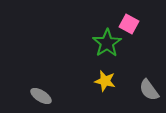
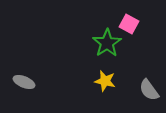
gray ellipse: moved 17 px left, 14 px up; rotated 10 degrees counterclockwise
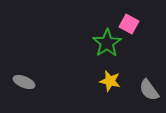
yellow star: moved 5 px right
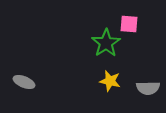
pink square: rotated 24 degrees counterclockwise
green star: moved 1 px left
gray semicircle: moved 1 px left, 2 px up; rotated 55 degrees counterclockwise
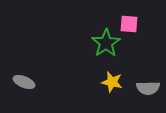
yellow star: moved 2 px right, 1 px down
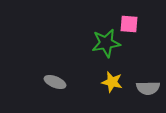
green star: rotated 24 degrees clockwise
gray ellipse: moved 31 px right
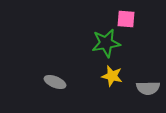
pink square: moved 3 px left, 5 px up
yellow star: moved 6 px up
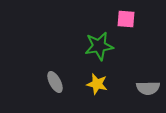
green star: moved 7 px left, 3 px down
yellow star: moved 15 px left, 8 px down
gray ellipse: rotated 40 degrees clockwise
